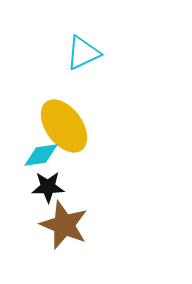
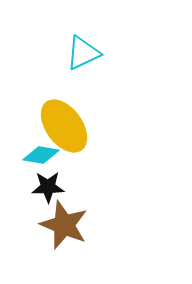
cyan diamond: rotated 18 degrees clockwise
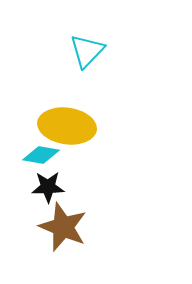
cyan triangle: moved 4 px right, 2 px up; rotated 21 degrees counterclockwise
yellow ellipse: moved 3 px right; rotated 46 degrees counterclockwise
brown star: moved 1 px left, 2 px down
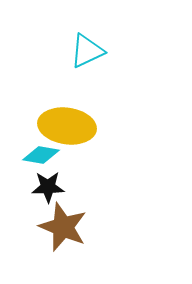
cyan triangle: rotated 21 degrees clockwise
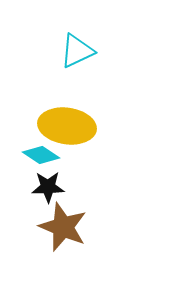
cyan triangle: moved 10 px left
cyan diamond: rotated 24 degrees clockwise
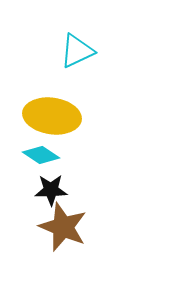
yellow ellipse: moved 15 px left, 10 px up
black star: moved 3 px right, 3 px down
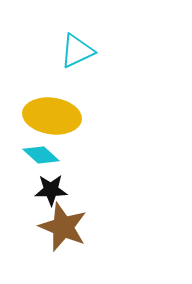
cyan diamond: rotated 9 degrees clockwise
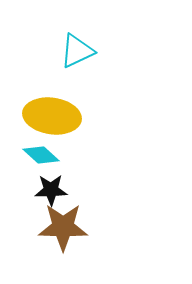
brown star: rotated 21 degrees counterclockwise
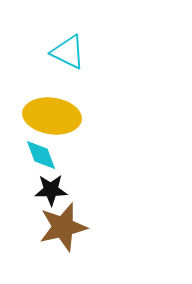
cyan triangle: moved 9 px left, 1 px down; rotated 51 degrees clockwise
cyan diamond: rotated 27 degrees clockwise
brown star: rotated 15 degrees counterclockwise
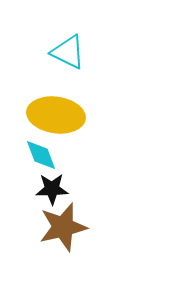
yellow ellipse: moved 4 px right, 1 px up
black star: moved 1 px right, 1 px up
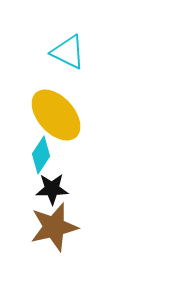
yellow ellipse: rotated 40 degrees clockwise
cyan diamond: rotated 54 degrees clockwise
brown star: moved 9 px left
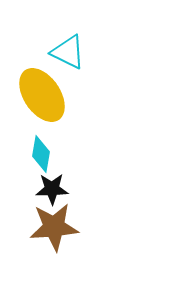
yellow ellipse: moved 14 px left, 20 px up; rotated 8 degrees clockwise
cyan diamond: moved 1 px up; rotated 24 degrees counterclockwise
brown star: rotated 9 degrees clockwise
